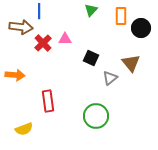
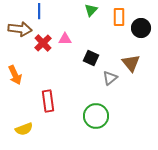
orange rectangle: moved 2 px left, 1 px down
brown arrow: moved 1 px left, 2 px down
orange arrow: rotated 60 degrees clockwise
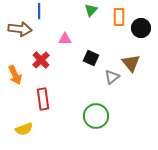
red cross: moved 2 px left, 17 px down
gray triangle: moved 2 px right, 1 px up
red rectangle: moved 5 px left, 2 px up
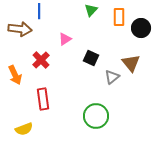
pink triangle: rotated 32 degrees counterclockwise
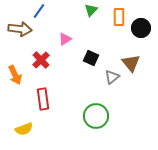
blue line: rotated 35 degrees clockwise
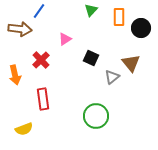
orange arrow: rotated 12 degrees clockwise
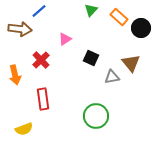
blue line: rotated 14 degrees clockwise
orange rectangle: rotated 48 degrees counterclockwise
gray triangle: rotated 28 degrees clockwise
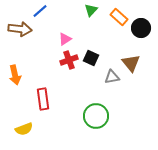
blue line: moved 1 px right
red cross: moved 28 px right; rotated 24 degrees clockwise
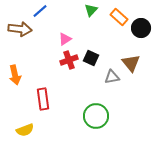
yellow semicircle: moved 1 px right, 1 px down
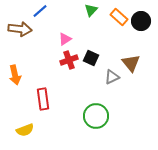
black circle: moved 7 px up
gray triangle: rotated 14 degrees counterclockwise
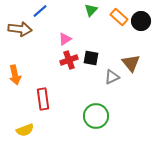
black square: rotated 14 degrees counterclockwise
